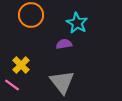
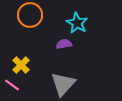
orange circle: moved 1 px left
gray triangle: moved 1 px right, 2 px down; rotated 20 degrees clockwise
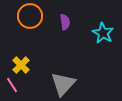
orange circle: moved 1 px down
cyan star: moved 26 px right, 10 px down
purple semicircle: moved 1 px right, 22 px up; rotated 91 degrees clockwise
pink line: rotated 21 degrees clockwise
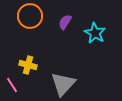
purple semicircle: rotated 140 degrees counterclockwise
cyan star: moved 8 px left
yellow cross: moved 7 px right; rotated 30 degrees counterclockwise
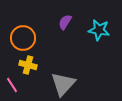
orange circle: moved 7 px left, 22 px down
cyan star: moved 4 px right, 3 px up; rotated 20 degrees counterclockwise
